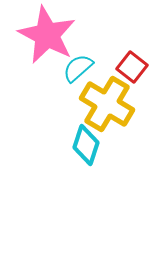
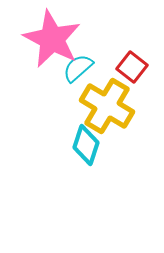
pink star: moved 5 px right, 4 px down
yellow cross: moved 2 px down
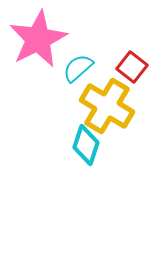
pink star: moved 14 px left; rotated 18 degrees clockwise
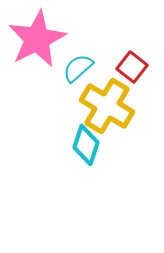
pink star: moved 1 px left
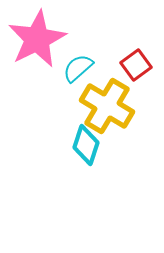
red square: moved 4 px right, 2 px up; rotated 16 degrees clockwise
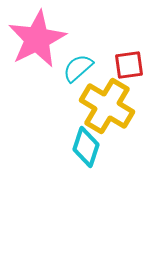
red square: moved 7 px left; rotated 28 degrees clockwise
cyan diamond: moved 2 px down
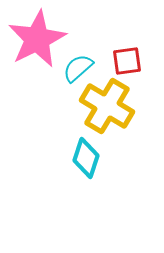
red square: moved 2 px left, 4 px up
cyan diamond: moved 11 px down
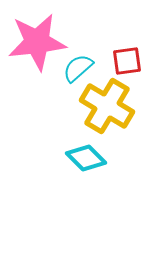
pink star: moved 3 px down; rotated 20 degrees clockwise
cyan diamond: rotated 63 degrees counterclockwise
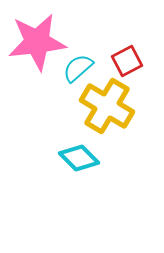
red square: rotated 20 degrees counterclockwise
cyan diamond: moved 7 px left
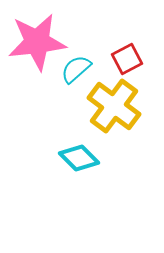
red square: moved 2 px up
cyan semicircle: moved 2 px left, 1 px down
yellow cross: moved 7 px right; rotated 6 degrees clockwise
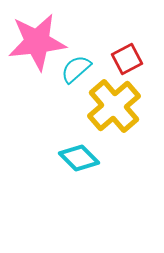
yellow cross: rotated 12 degrees clockwise
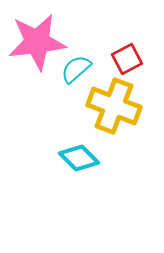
yellow cross: rotated 28 degrees counterclockwise
